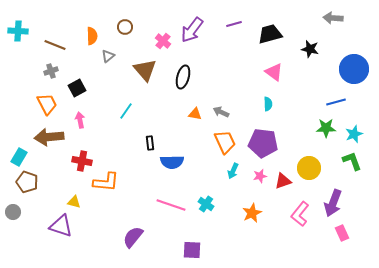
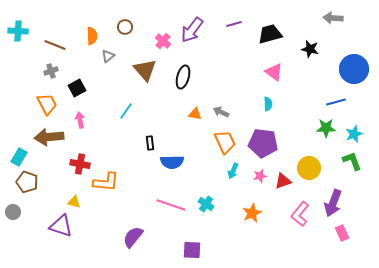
red cross at (82, 161): moved 2 px left, 3 px down
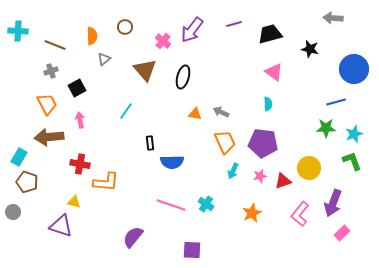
gray triangle at (108, 56): moved 4 px left, 3 px down
pink rectangle at (342, 233): rotated 70 degrees clockwise
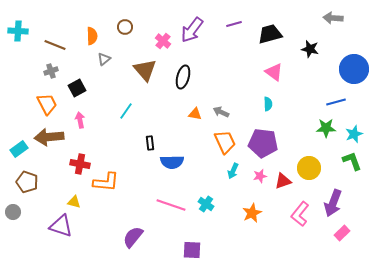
cyan rectangle at (19, 157): moved 8 px up; rotated 24 degrees clockwise
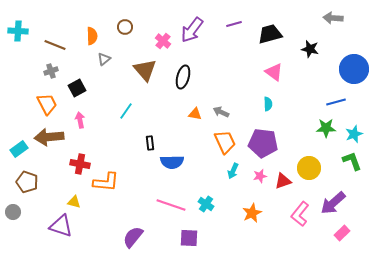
purple arrow at (333, 203): rotated 28 degrees clockwise
purple square at (192, 250): moved 3 px left, 12 px up
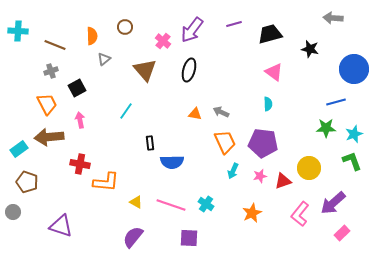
black ellipse at (183, 77): moved 6 px right, 7 px up
yellow triangle at (74, 202): moved 62 px right; rotated 16 degrees clockwise
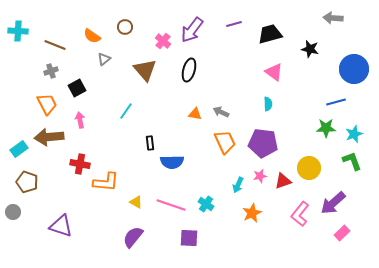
orange semicircle at (92, 36): rotated 126 degrees clockwise
cyan arrow at (233, 171): moved 5 px right, 14 px down
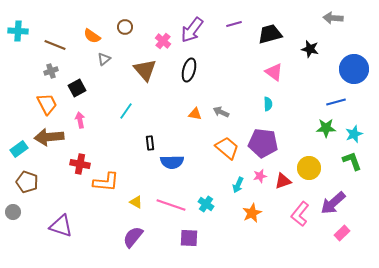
orange trapezoid at (225, 142): moved 2 px right, 6 px down; rotated 25 degrees counterclockwise
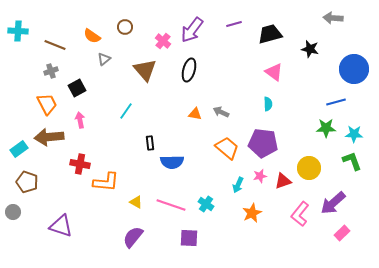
cyan star at (354, 134): rotated 24 degrees clockwise
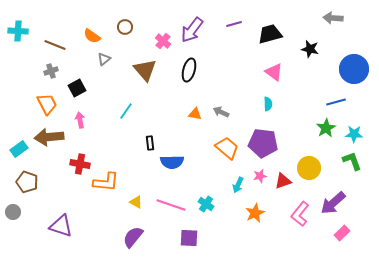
green star at (326, 128): rotated 30 degrees counterclockwise
orange star at (252, 213): moved 3 px right
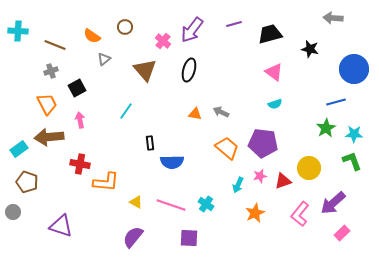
cyan semicircle at (268, 104): moved 7 px right; rotated 72 degrees clockwise
